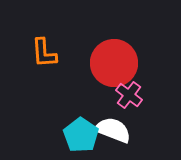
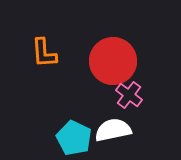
red circle: moved 1 px left, 2 px up
white semicircle: rotated 33 degrees counterclockwise
cyan pentagon: moved 7 px left, 3 px down; rotated 8 degrees counterclockwise
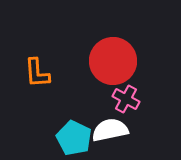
orange L-shape: moved 7 px left, 20 px down
pink cross: moved 3 px left, 4 px down; rotated 8 degrees counterclockwise
white semicircle: moved 3 px left
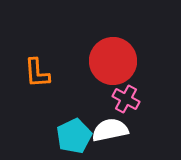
cyan pentagon: moved 2 px up; rotated 20 degrees clockwise
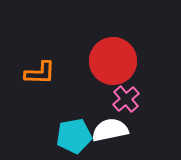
orange L-shape: moved 3 px right; rotated 84 degrees counterclockwise
pink cross: rotated 20 degrees clockwise
cyan pentagon: rotated 16 degrees clockwise
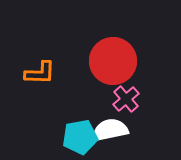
cyan pentagon: moved 6 px right, 1 px down
